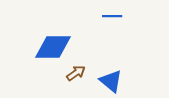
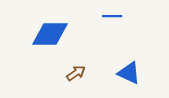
blue diamond: moved 3 px left, 13 px up
blue triangle: moved 18 px right, 8 px up; rotated 15 degrees counterclockwise
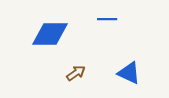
blue line: moved 5 px left, 3 px down
